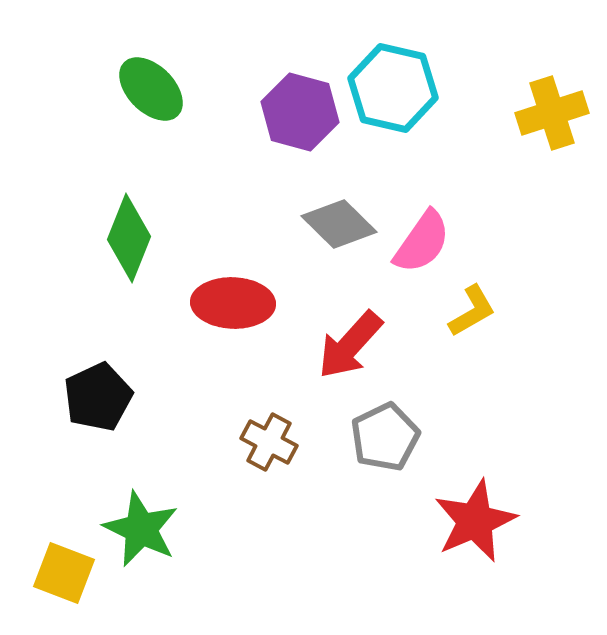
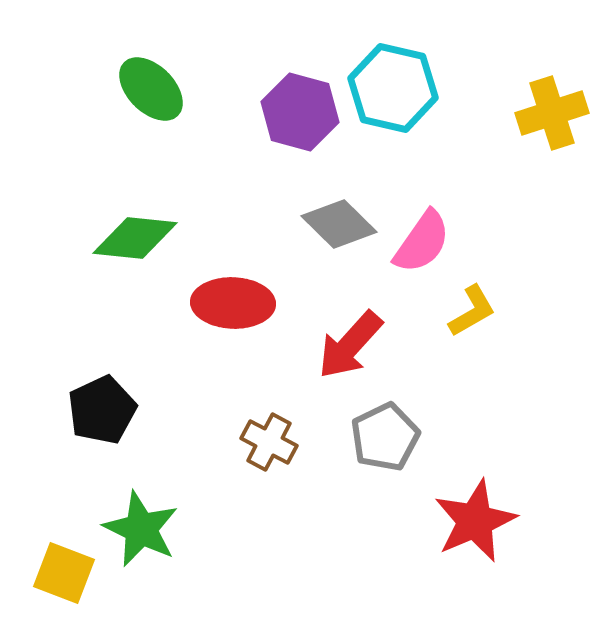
green diamond: moved 6 px right; rotated 74 degrees clockwise
black pentagon: moved 4 px right, 13 px down
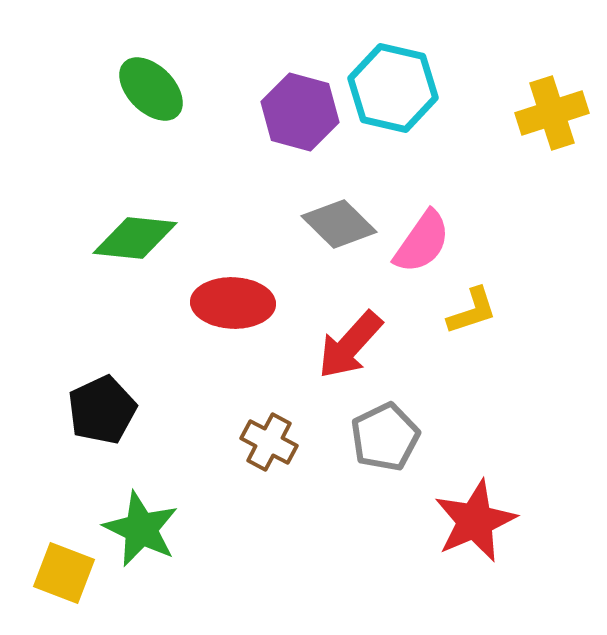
yellow L-shape: rotated 12 degrees clockwise
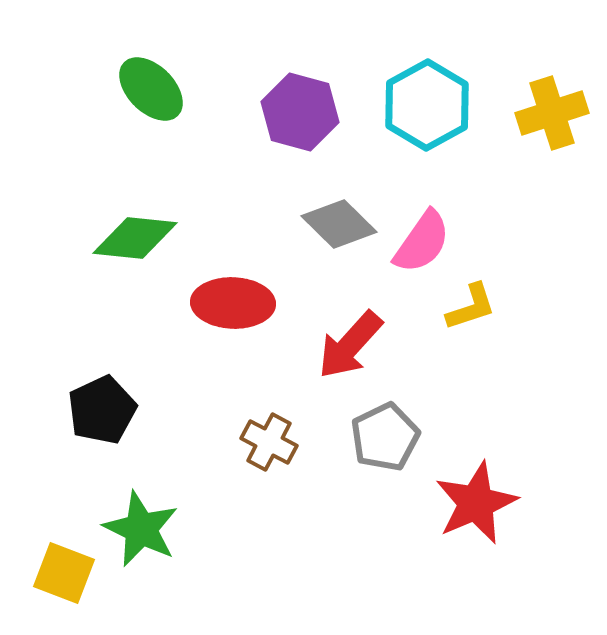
cyan hexagon: moved 34 px right, 17 px down; rotated 18 degrees clockwise
yellow L-shape: moved 1 px left, 4 px up
red star: moved 1 px right, 18 px up
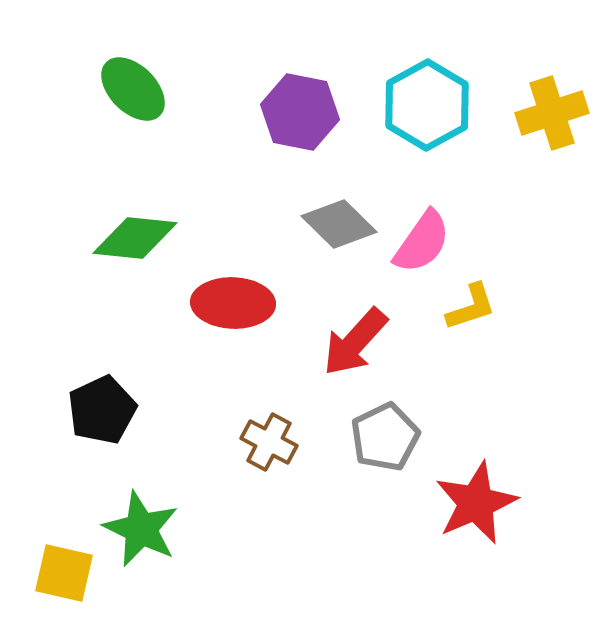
green ellipse: moved 18 px left
purple hexagon: rotated 4 degrees counterclockwise
red arrow: moved 5 px right, 3 px up
yellow square: rotated 8 degrees counterclockwise
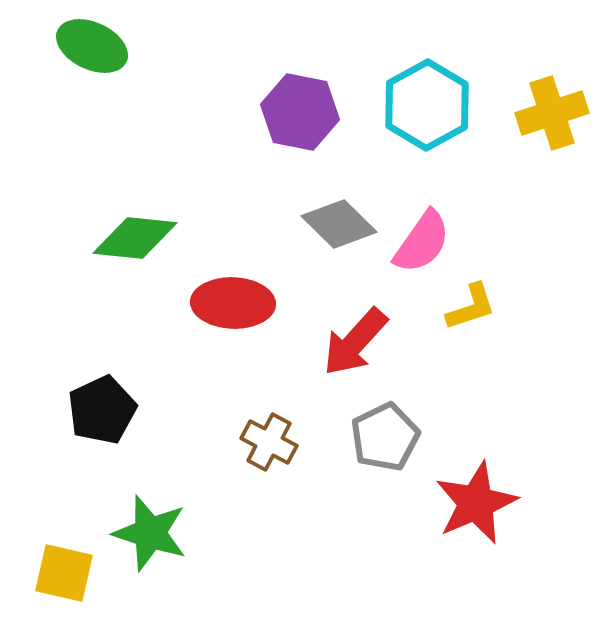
green ellipse: moved 41 px left, 43 px up; rotated 20 degrees counterclockwise
green star: moved 9 px right, 4 px down; rotated 8 degrees counterclockwise
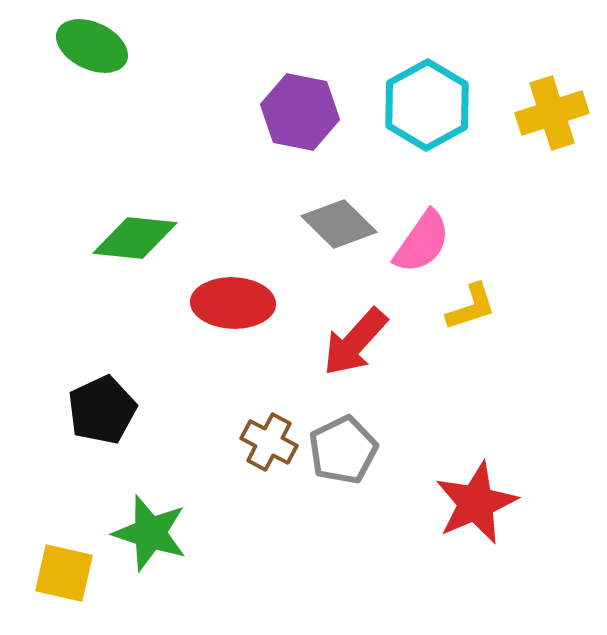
gray pentagon: moved 42 px left, 13 px down
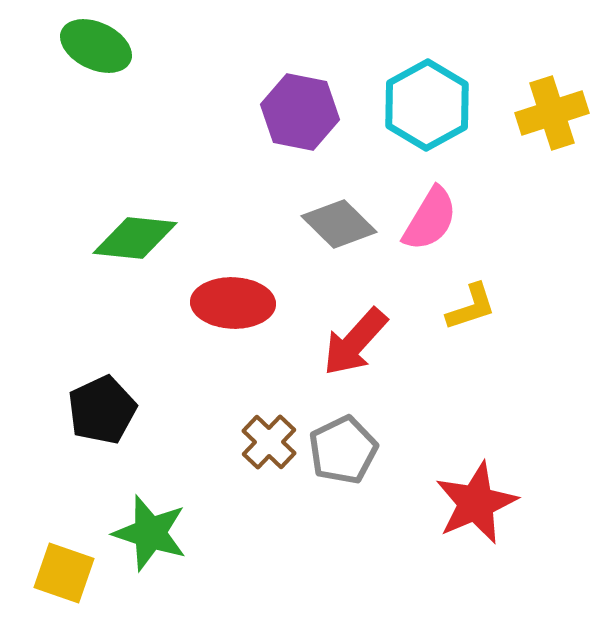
green ellipse: moved 4 px right
pink semicircle: moved 8 px right, 23 px up; rotated 4 degrees counterclockwise
brown cross: rotated 16 degrees clockwise
yellow square: rotated 6 degrees clockwise
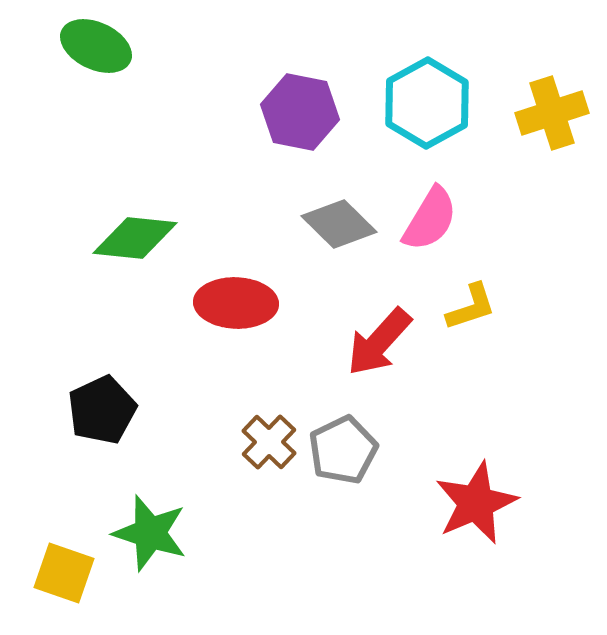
cyan hexagon: moved 2 px up
red ellipse: moved 3 px right
red arrow: moved 24 px right
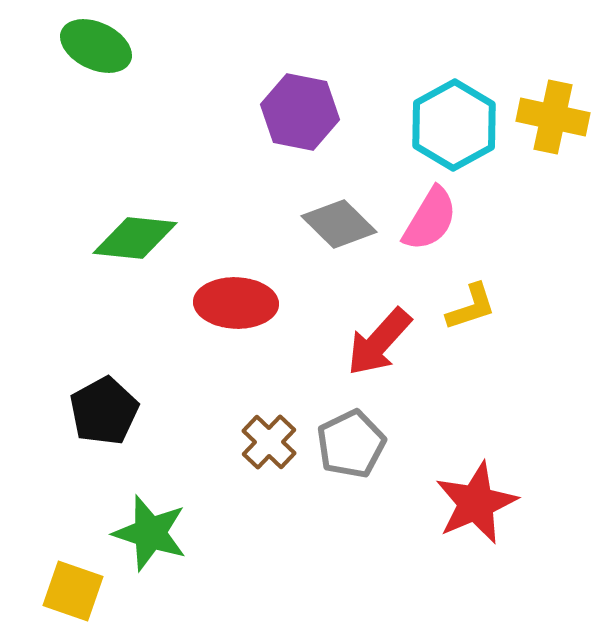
cyan hexagon: moved 27 px right, 22 px down
yellow cross: moved 1 px right, 4 px down; rotated 30 degrees clockwise
black pentagon: moved 2 px right, 1 px down; rotated 4 degrees counterclockwise
gray pentagon: moved 8 px right, 6 px up
yellow square: moved 9 px right, 18 px down
